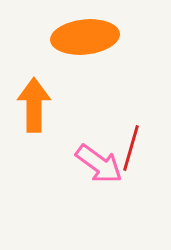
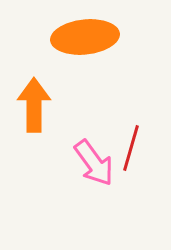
pink arrow: moved 5 px left, 1 px up; rotated 18 degrees clockwise
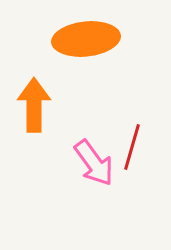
orange ellipse: moved 1 px right, 2 px down
red line: moved 1 px right, 1 px up
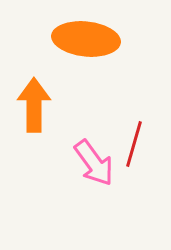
orange ellipse: rotated 12 degrees clockwise
red line: moved 2 px right, 3 px up
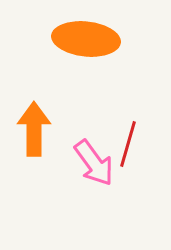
orange arrow: moved 24 px down
red line: moved 6 px left
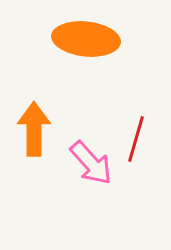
red line: moved 8 px right, 5 px up
pink arrow: moved 3 px left; rotated 6 degrees counterclockwise
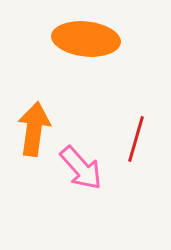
orange arrow: rotated 8 degrees clockwise
pink arrow: moved 10 px left, 5 px down
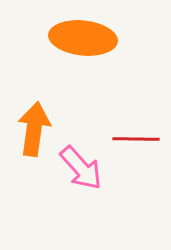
orange ellipse: moved 3 px left, 1 px up
red line: rotated 75 degrees clockwise
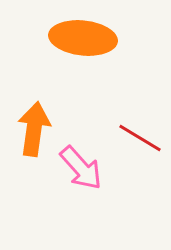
red line: moved 4 px right, 1 px up; rotated 30 degrees clockwise
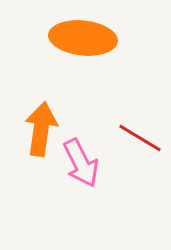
orange arrow: moved 7 px right
pink arrow: moved 5 px up; rotated 15 degrees clockwise
